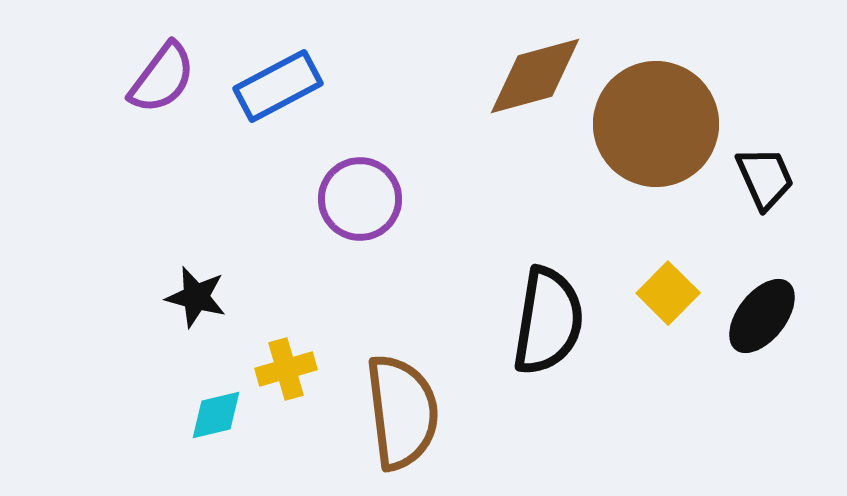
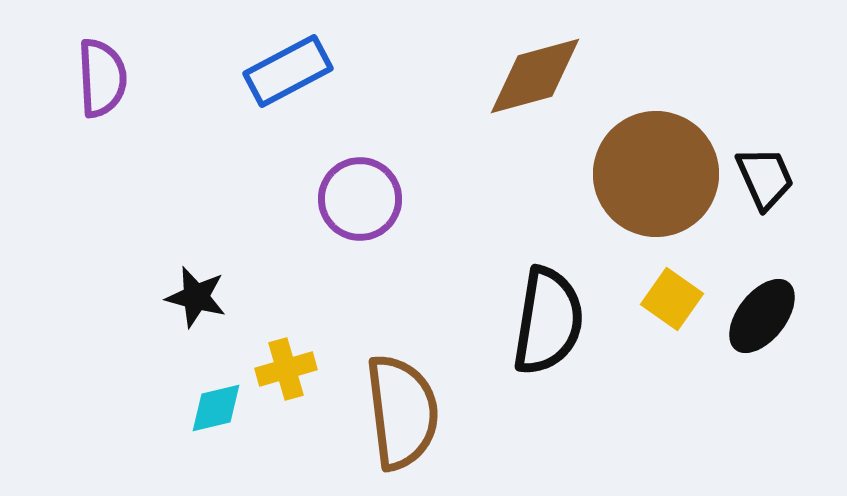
purple semicircle: moved 60 px left; rotated 40 degrees counterclockwise
blue rectangle: moved 10 px right, 15 px up
brown circle: moved 50 px down
yellow square: moved 4 px right, 6 px down; rotated 10 degrees counterclockwise
cyan diamond: moved 7 px up
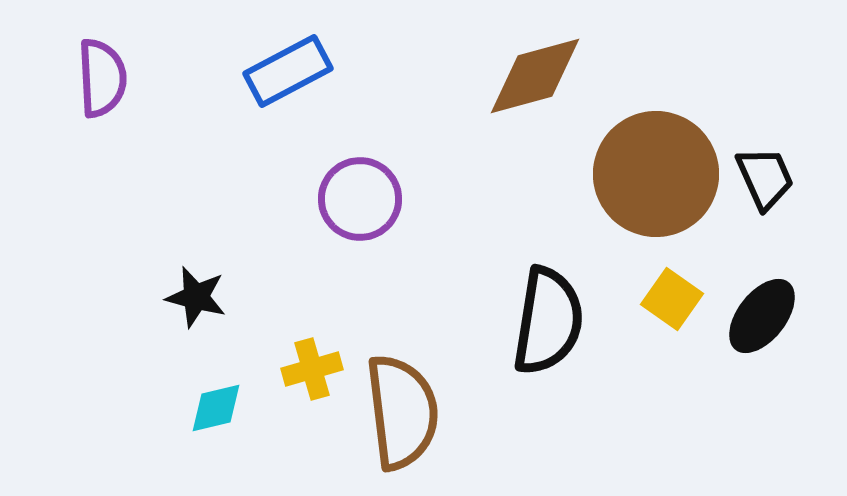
yellow cross: moved 26 px right
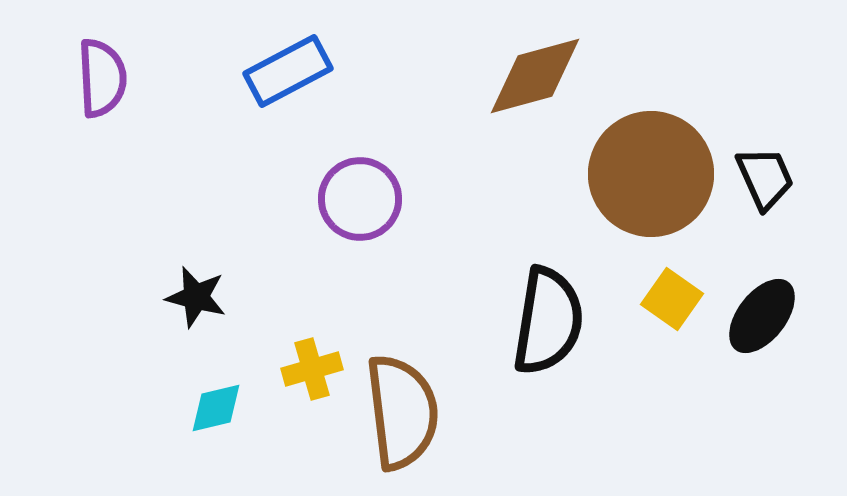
brown circle: moved 5 px left
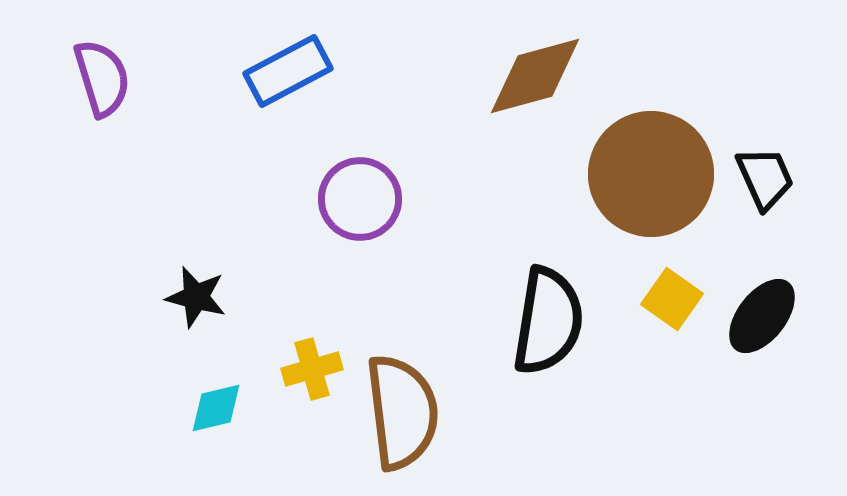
purple semicircle: rotated 14 degrees counterclockwise
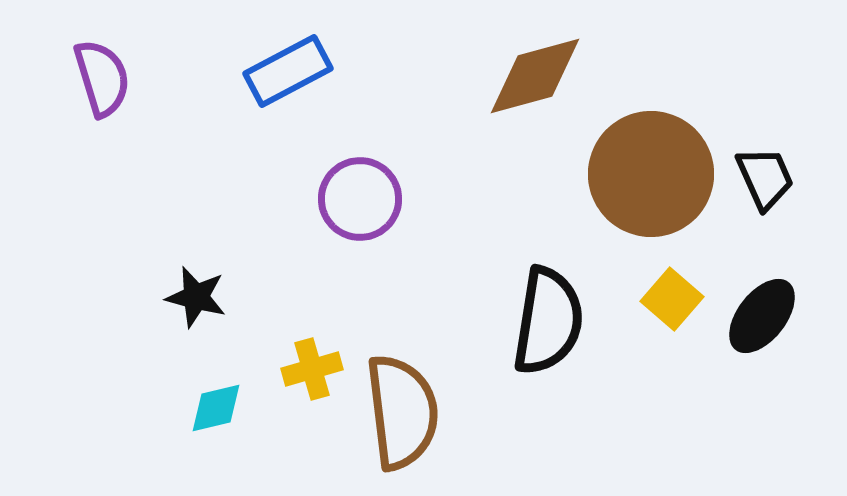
yellow square: rotated 6 degrees clockwise
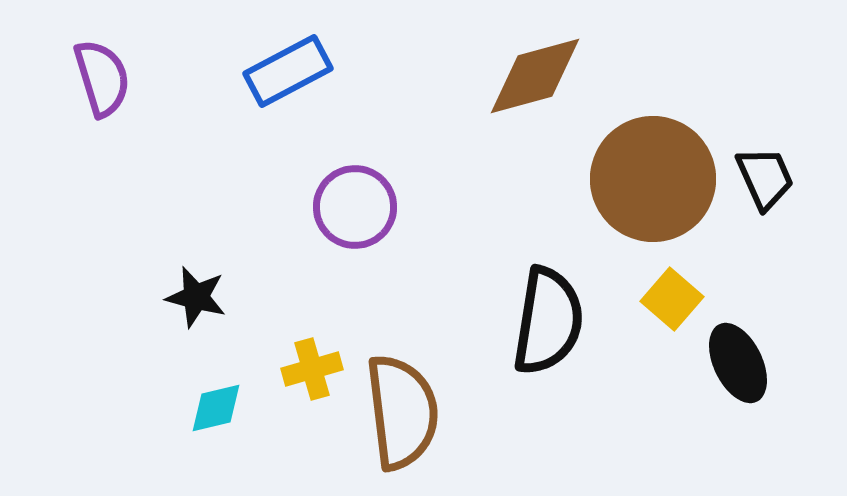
brown circle: moved 2 px right, 5 px down
purple circle: moved 5 px left, 8 px down
black ellipse: moved 24 px left, 47 px down; rotated 64 degrees counterclockwise
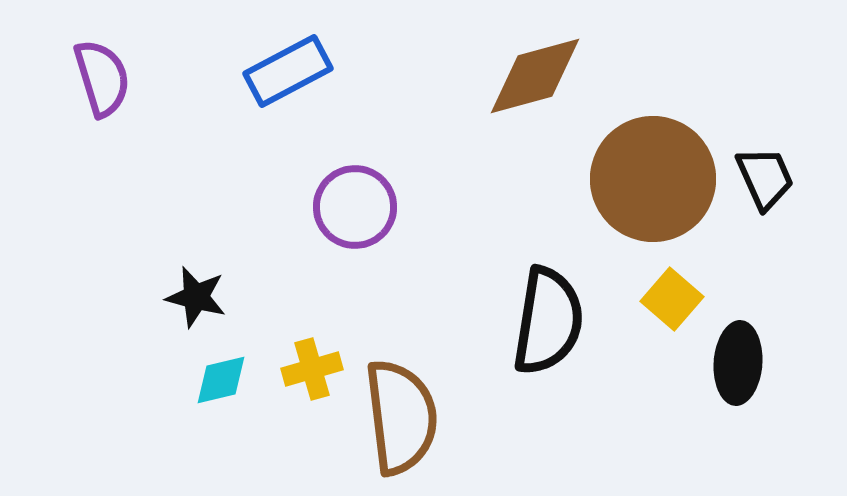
black ellipse: rotated 30 degrees clockwise
cyan diamond: moved 5 px right, 28 px up
brown semicircle: moved 1 px left, 5 px down
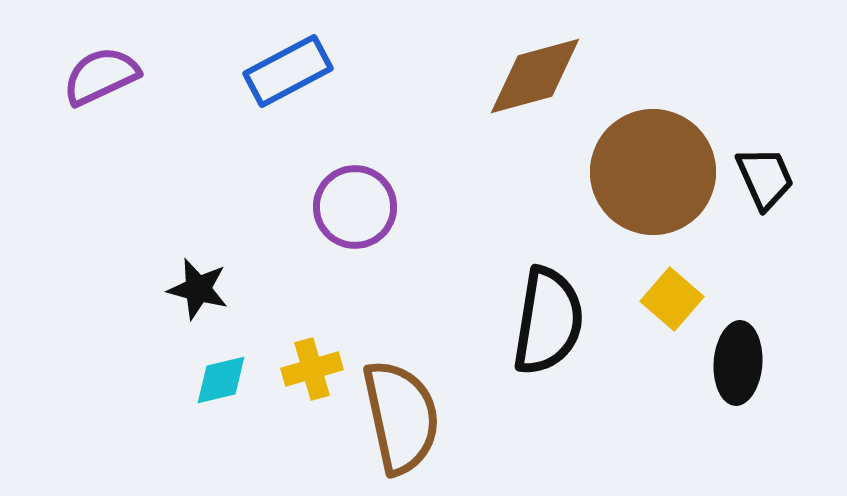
purple semicircle: moved 1 px left, 2 px up; rotated 98 degrees counterclockwise
brown circle: moved 7 px up
black star: moved 2 px right, 8 px up
brown semicircle: rotated 5 degrees counterclockwise
